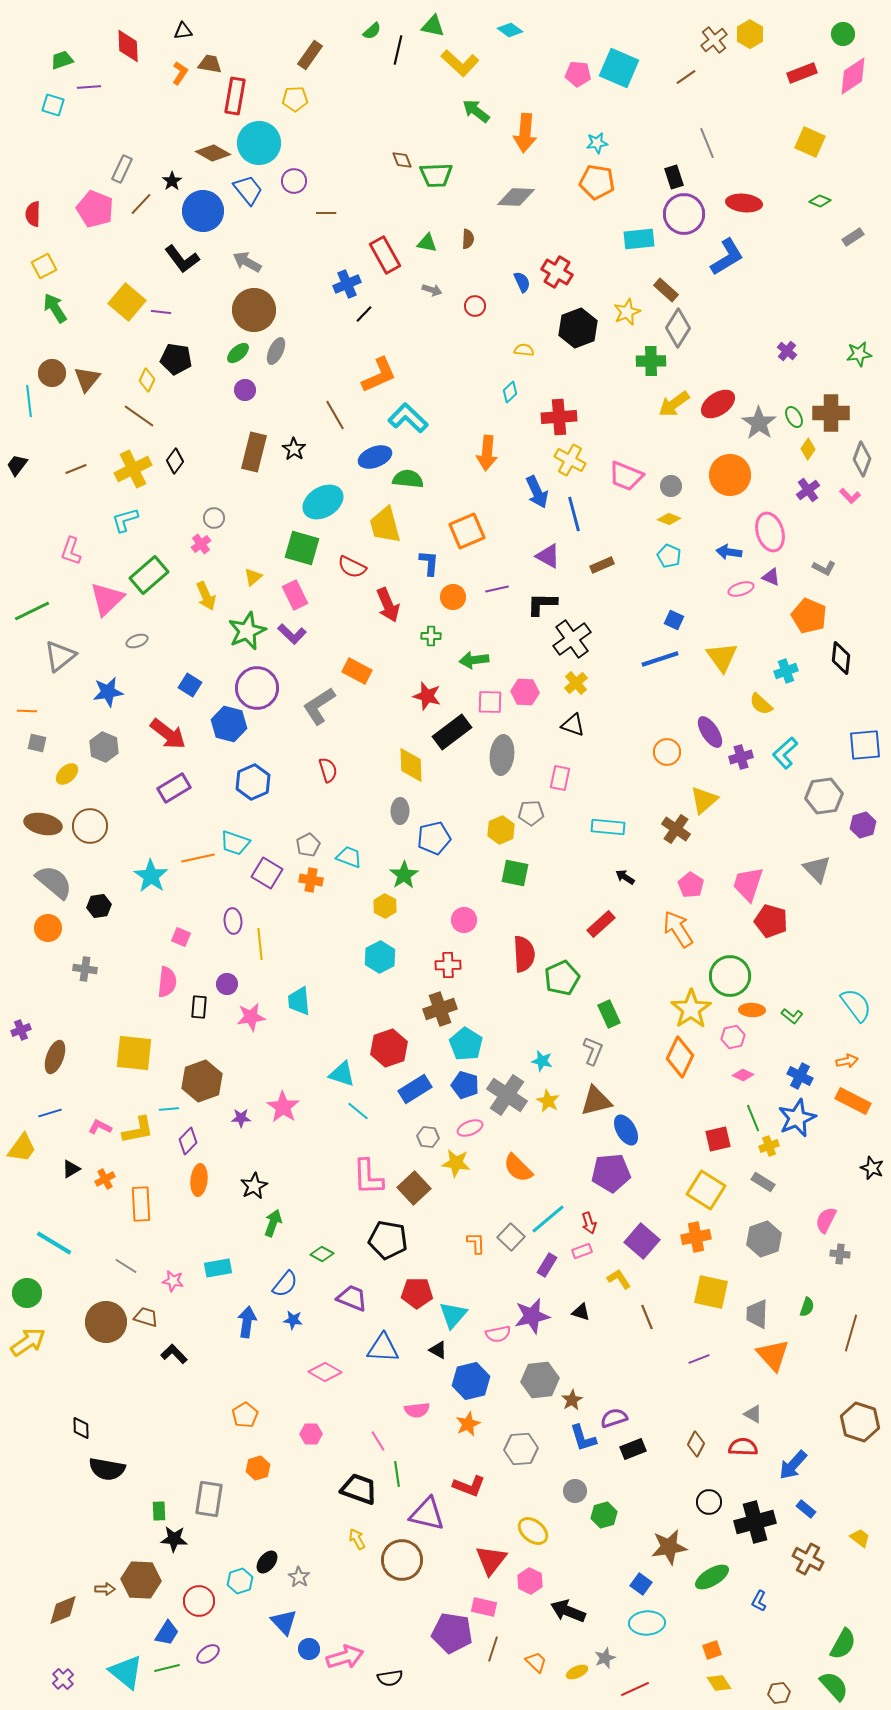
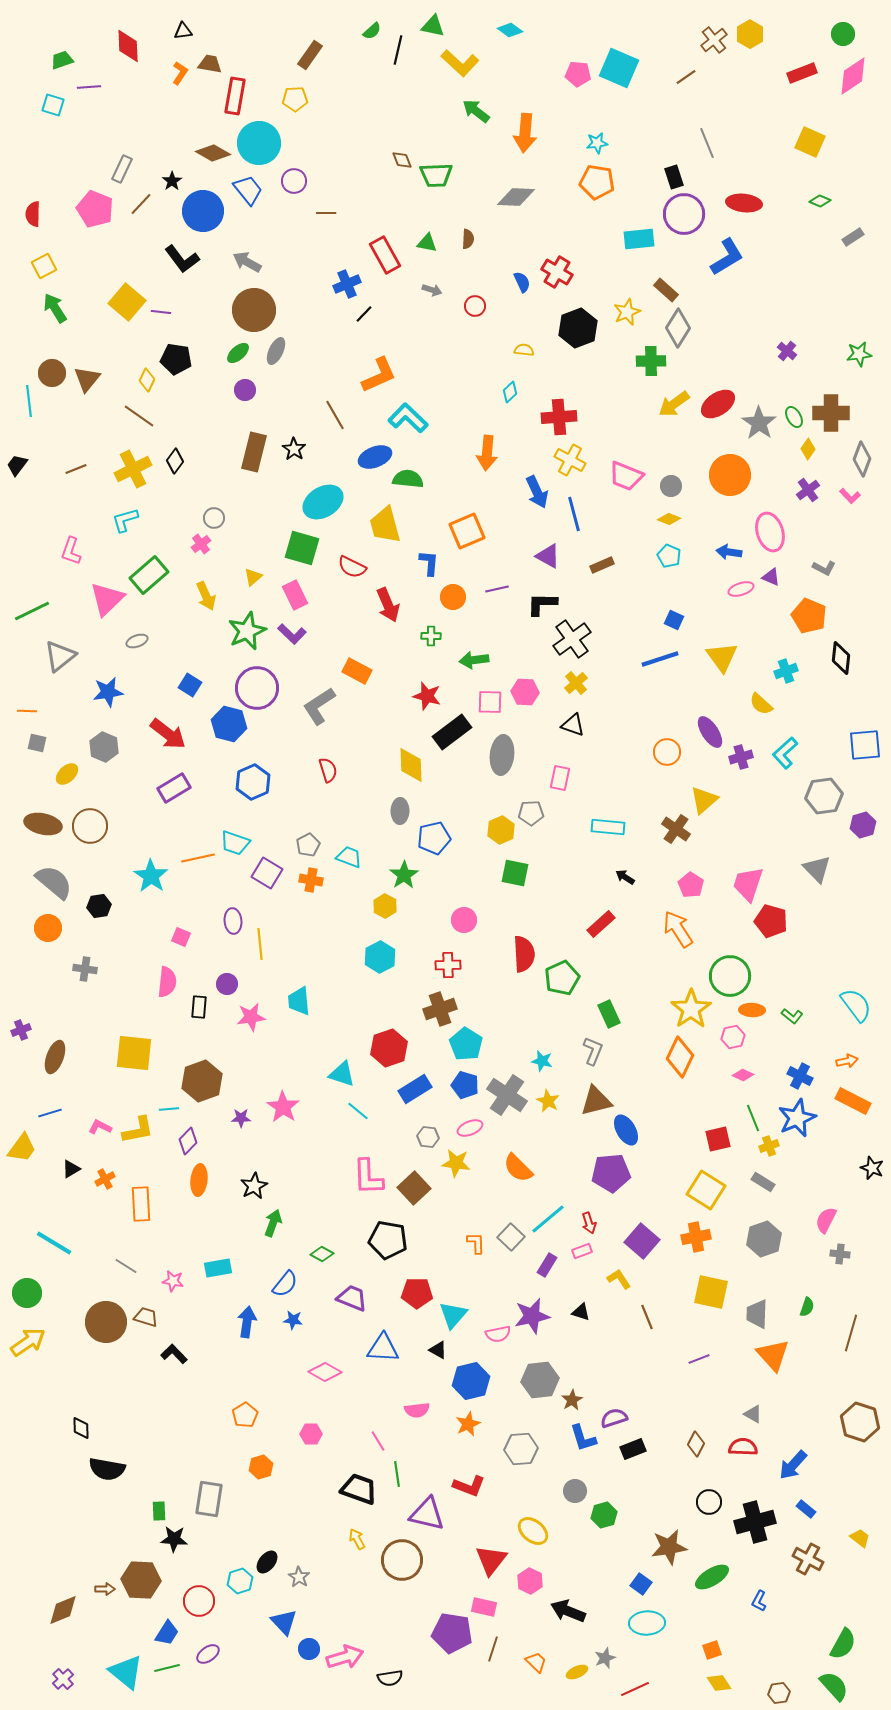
orange hexagon at (258, 1468): moved 3 px right, 1 px up
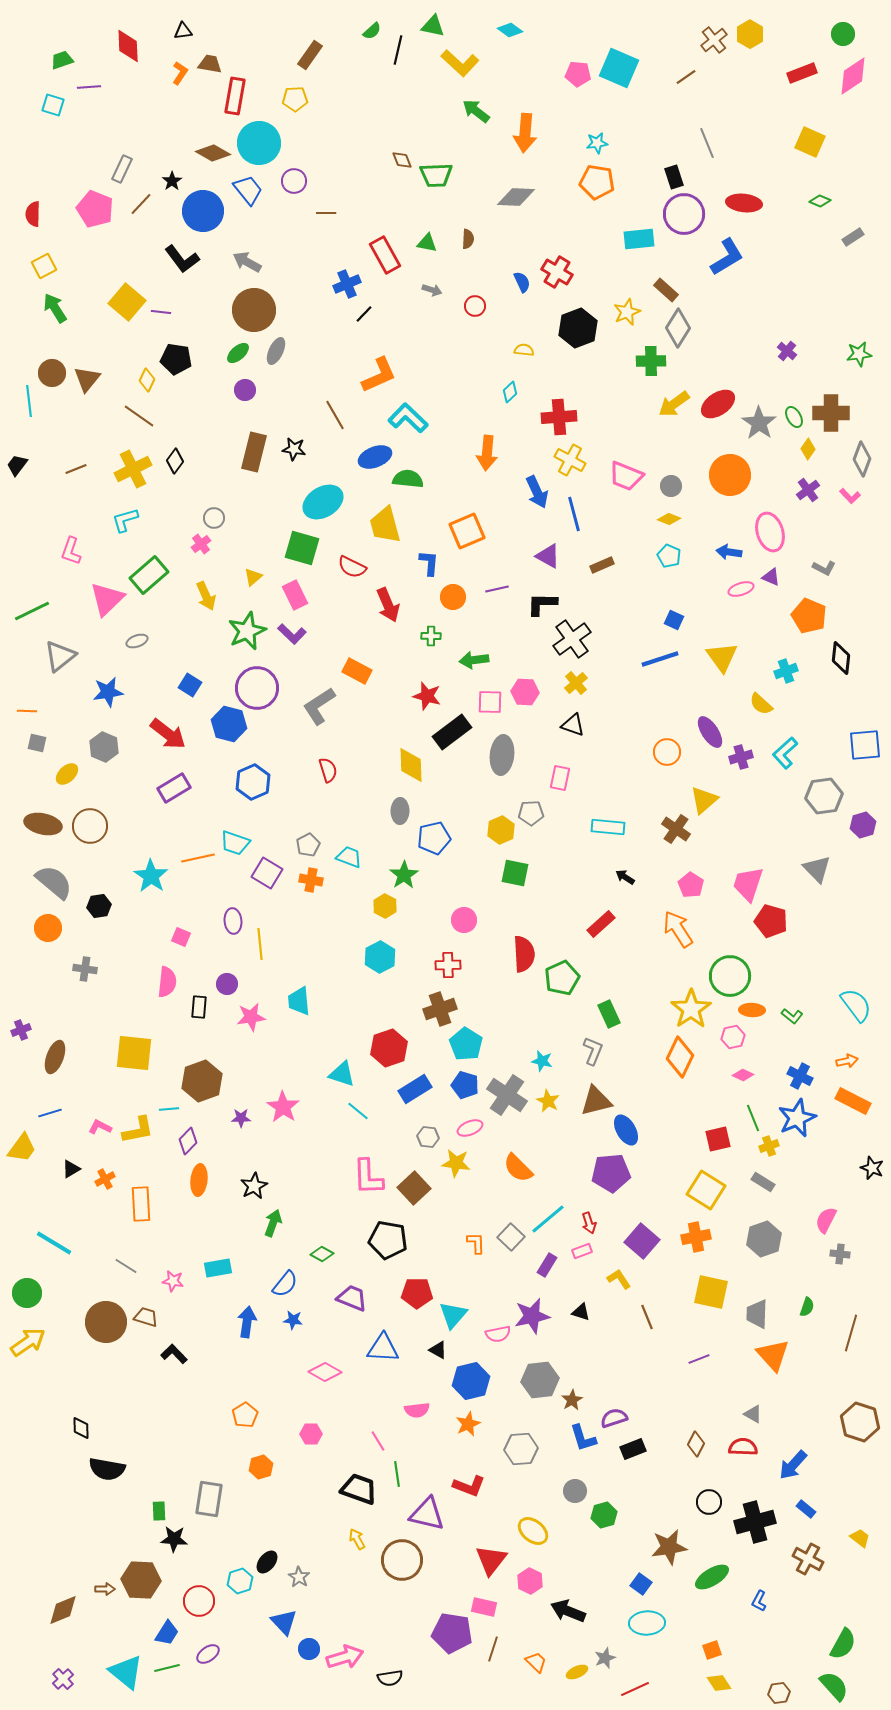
black star at (294, 449): rotated 25 degrees counterclockwise
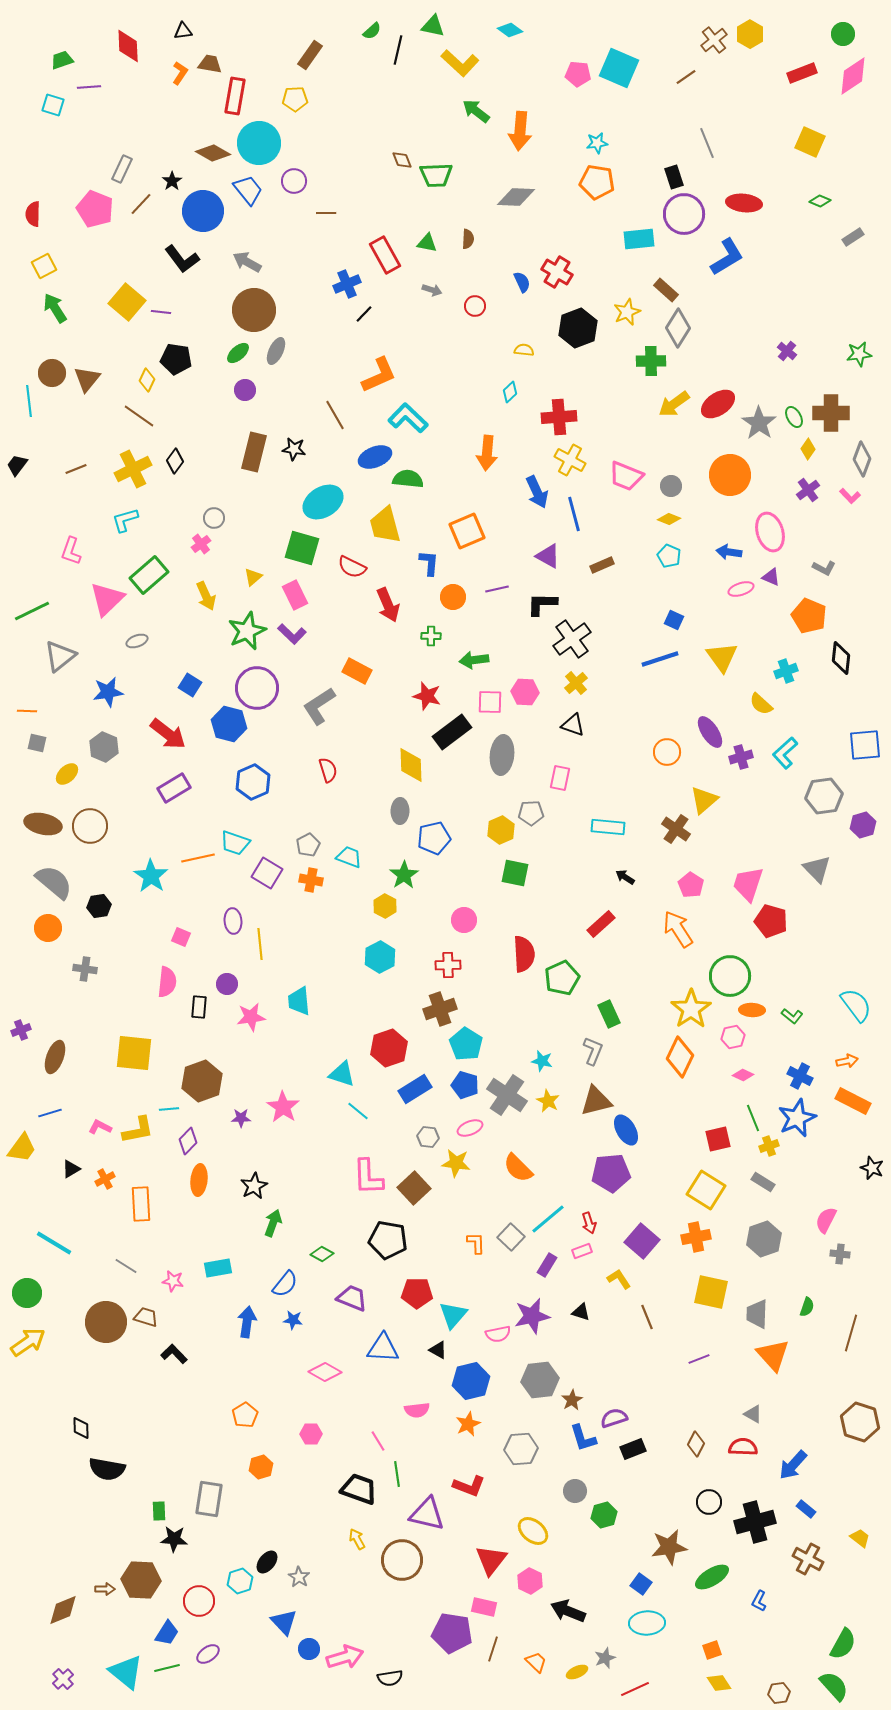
orange arrow at (525, 133): moved 5 px left, 2 px up
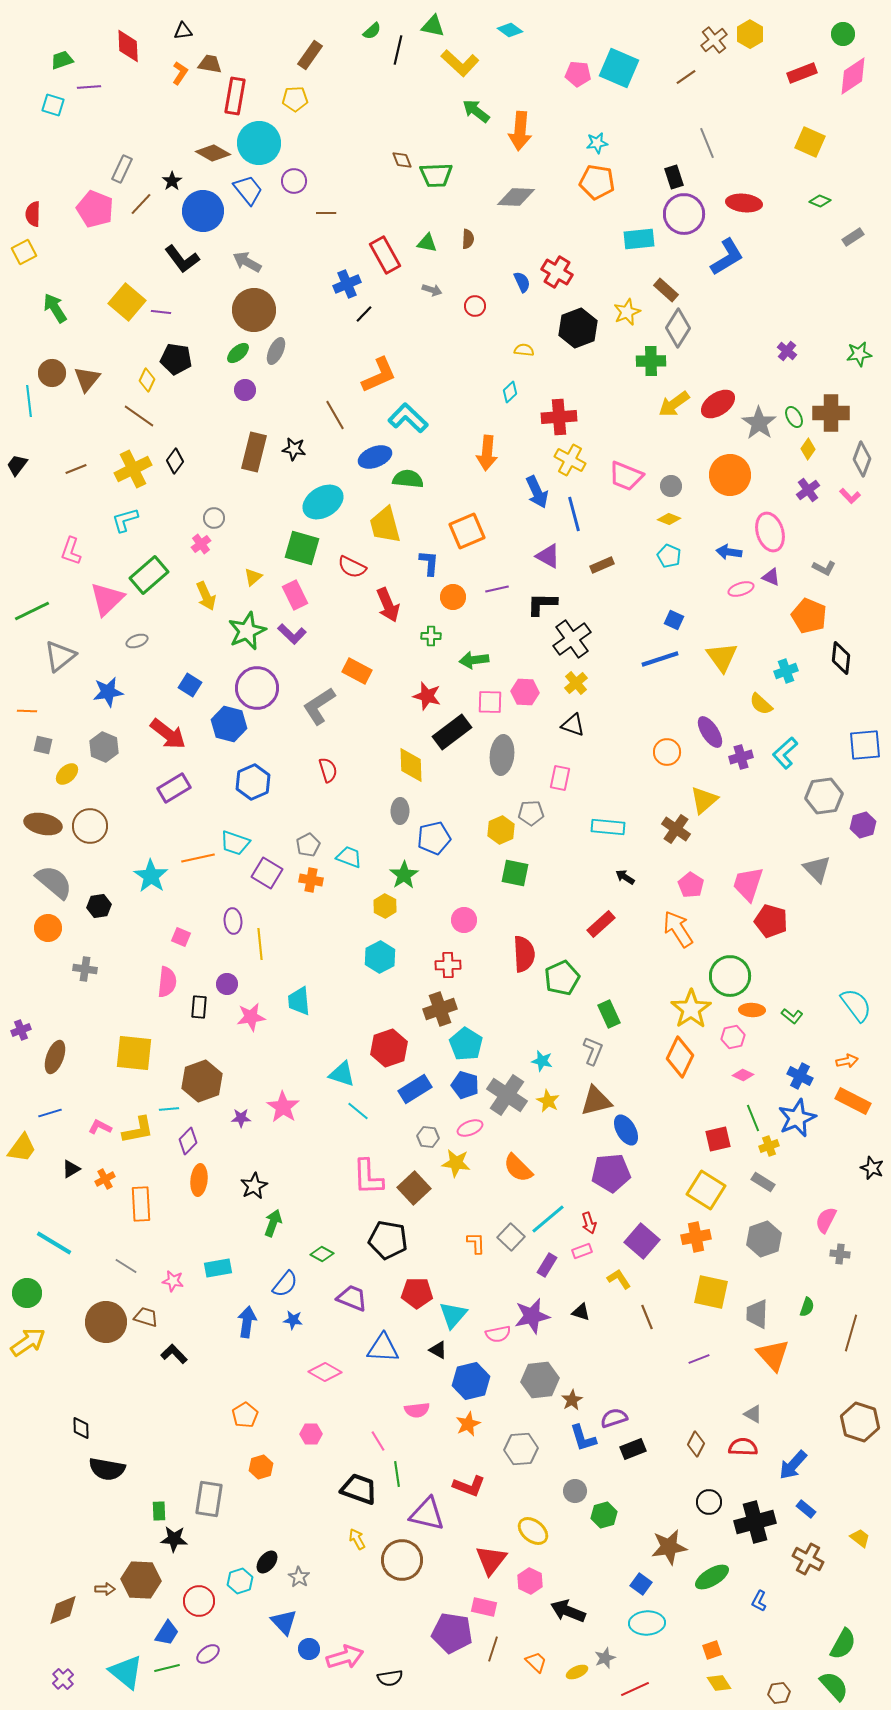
yellow square at (44, 266): moved 20 px left, 14 px up
gray square at (37, 743): moved 6 px right, 2 px down
